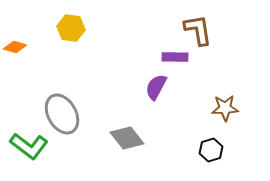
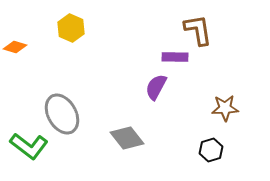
yellow hexagon: rotated 16 degrees clockwise
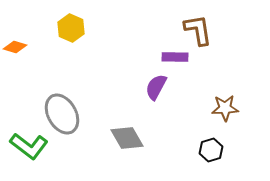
gray diamond: rotated 8 degrees clockwise
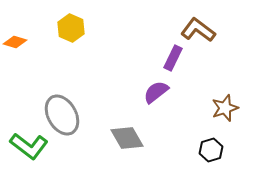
brown L-shape: rotated 44 degrees counterclockwise
orange diamond: moved 5 px up
purple rectangle: moved 2 px left, 1 px down; rotated 65 degrees counterclockwise
purple semicircle: moved 5 px down; rotated 24 degrees clockwise
brown star: rotated 16 degrees counterclockwise
gray ellipse: moved 1 px down
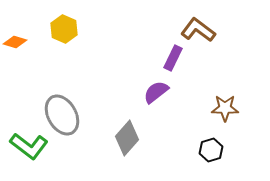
yellow hexagon: moved 7 px left, 1 px down
brown star: rotated 20 degrees clockwise
gray diamond: rotated 72 degrees clockwise
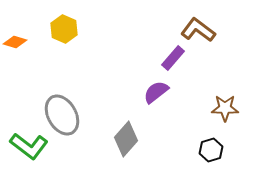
purple rectangle: rotated 15 degrees clockwise
gray diamond: moved 1 px left, 1 px down
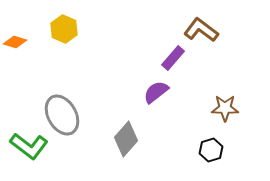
brown L-shape: moved 3 px right
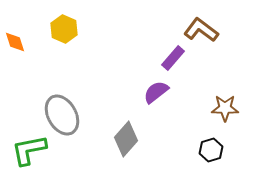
orange diamond: rotated 55 degrees clockwise
green L-shape: moved 4 px down; rotated 132 degrees clockwise
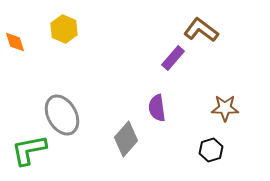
purple semicircle: moved 1 px right, 16 px down; rotated 60 degrees counterclockwise
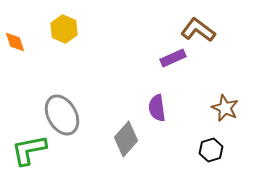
brown L-shape: moved 3 px left
purple rectangle: rotated 25 degrees clockwise
brown star: rotated 24 degrees clockwise
